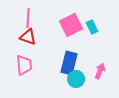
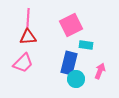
cyan rectangle: moved 6 px left, 18 px down; rotated 56 degrees counterclockwise
red triangle: rotated 24 degrees counterclockwise
pink trapezoid: moved 1 px left, 2 px up; rotated 50 degrees clockwise
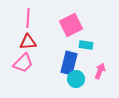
red triangle: moved 5 px down
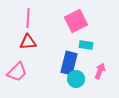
pink square: moved 5 px right, 4 px up
pink trapezoid: moved 6 px left, 9 px down
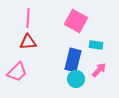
pink square: rotated 35 degrees counterclockwise
cyan rectangle: moved 10 px right
blue rectangle: moved 4 px right, 3 px up
pink arrow: moved 1 px left, 1 px up; rotated 21 degrees clockwise
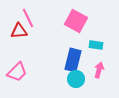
pink line: rotated 30 degrees counterclockwise
red triangle: moved 9 px left, 11 px up
pink arrow: rotated 28 degrees counterclockwise
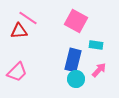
pink line: rotated 30 degrees counterclockwise
pink arrow: rotated 28 degrees clockwise
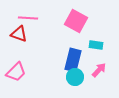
pink line: rotated 30 degrees counterclockwise
red triangle: moved 3 px down; rotated 24 degrees clockwise
pink trapezoid: moved 1 px left
cyan circle: moved 1 px left, 2 px up
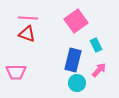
pink square: rotated 25 degrees clockwise
red triangle: moved 8 px right
cyan rectangle: rotated 56 degrees clockwise
pink trapezoid: rotated 45 degrees clockwise
cyan circle: moved 2 px right, 6 px down
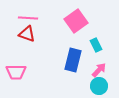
cyan circle: moved 22 px right, 3 px down
